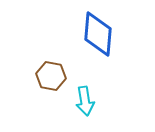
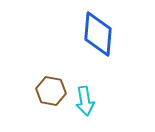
brown hexagon: moved 15 px down
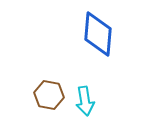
brown hexagon: moved 2 px left, 4 px down
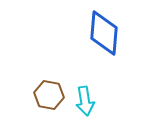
blue diamond: moved 6 px right, 1 px up
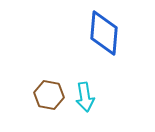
cyan arrow: moved 4 px up
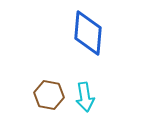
blue diamond: moved 16 px left
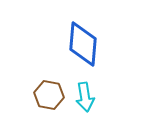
blue diamond: moved 5 px left, 11 px down
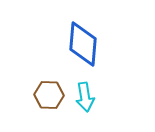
brown hexagon: rotated 8 degrees counterclockwise
